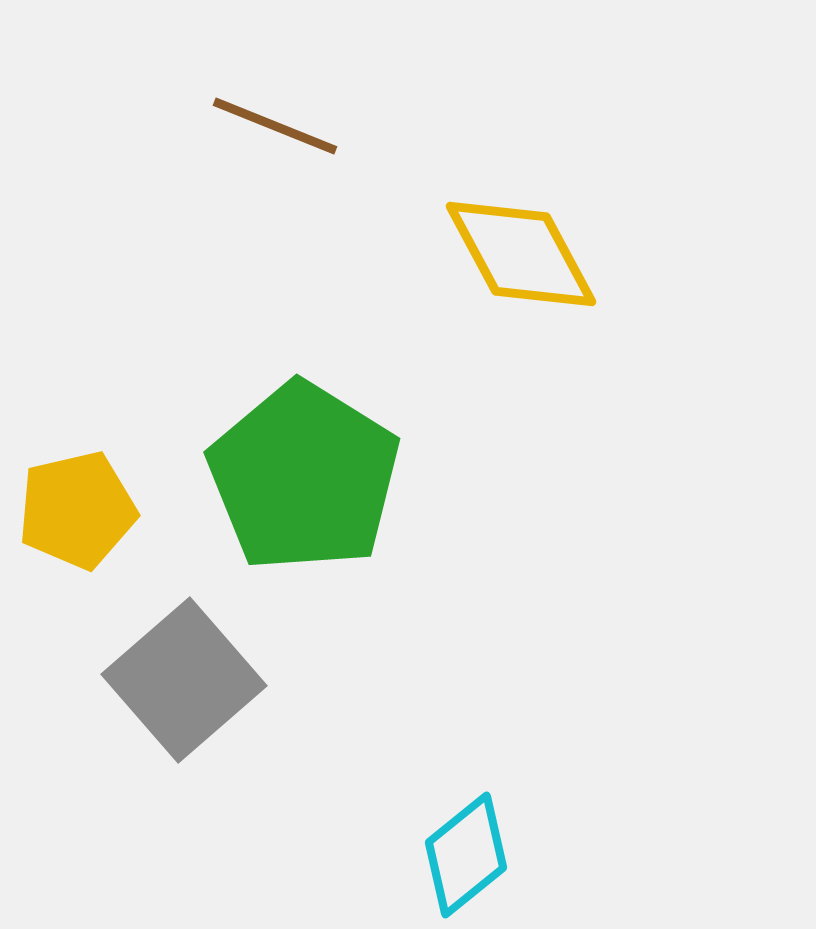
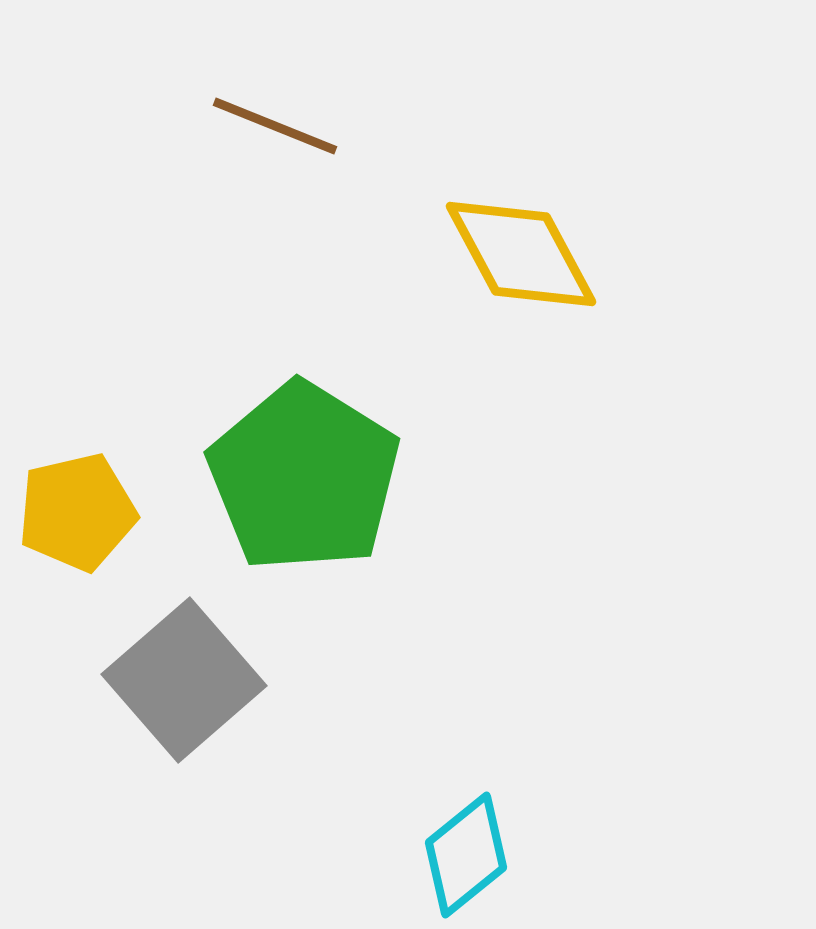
yellow pentagon: moved 2 px down
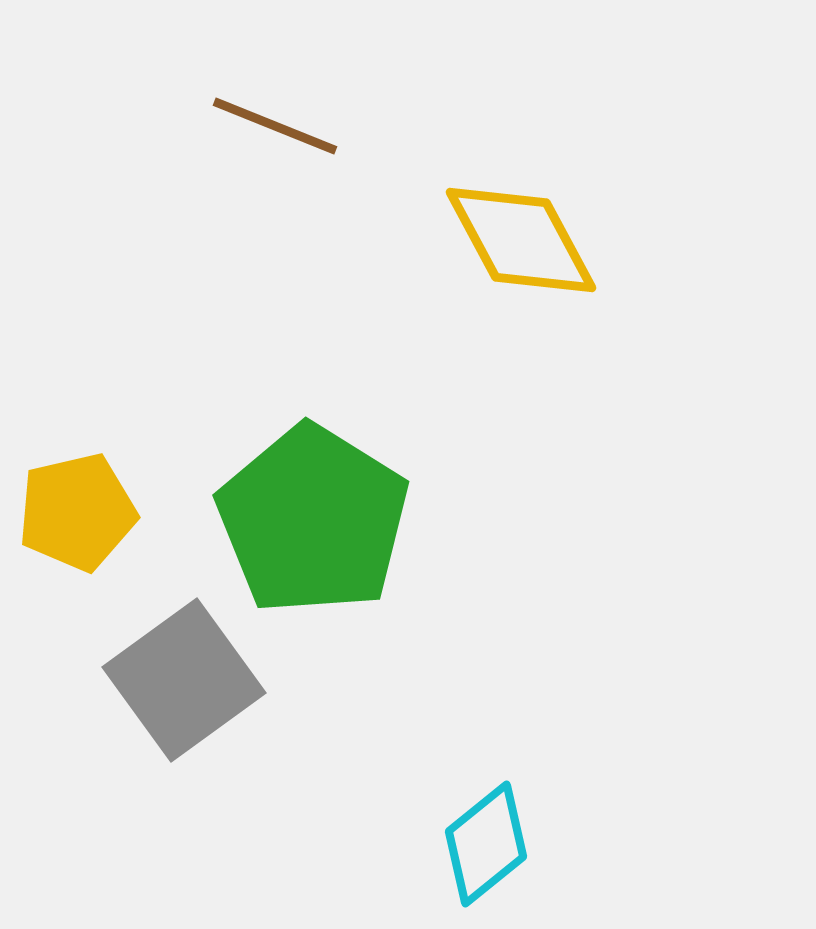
yellow diamond: moved 14 px up
green pentagon: moved 9 px right, 43 px down
gray square: rotated 5 degrees clockwise
cyan diamond: moved 20 px right, 11 px up
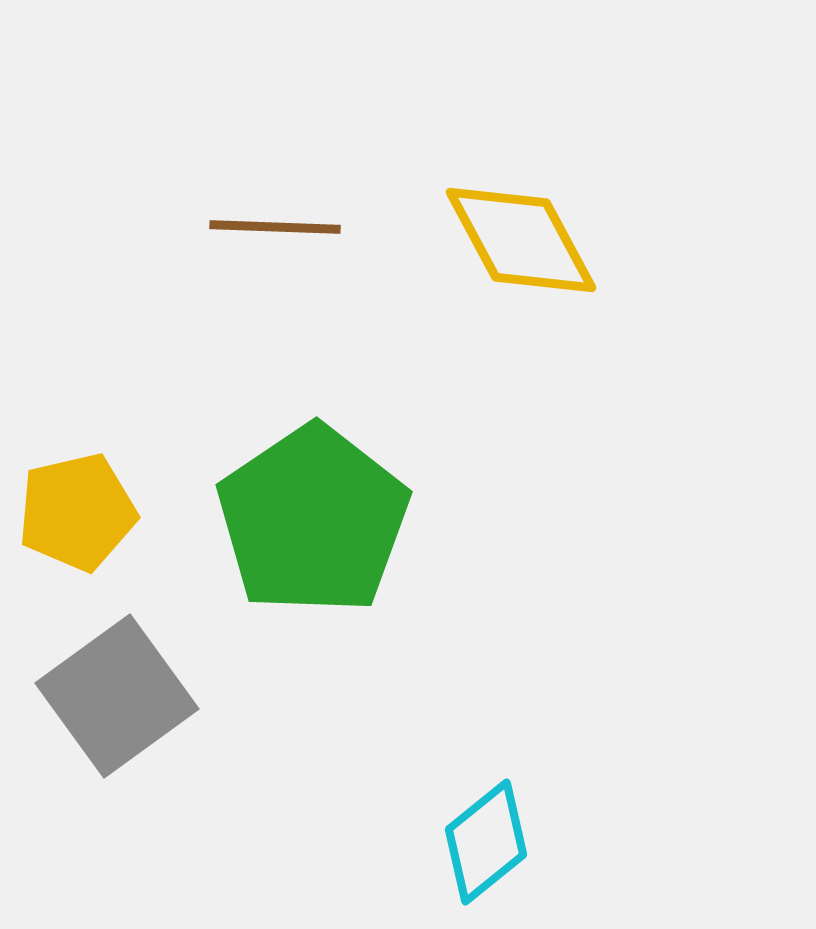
brown line: moved 101 px down; rotated 20 degrees counterclockwise
green pentagon: rotated 6 degrees clockwise
gray square: moved 67 px left, 16 px down
cyan diamond: moved 2 px up
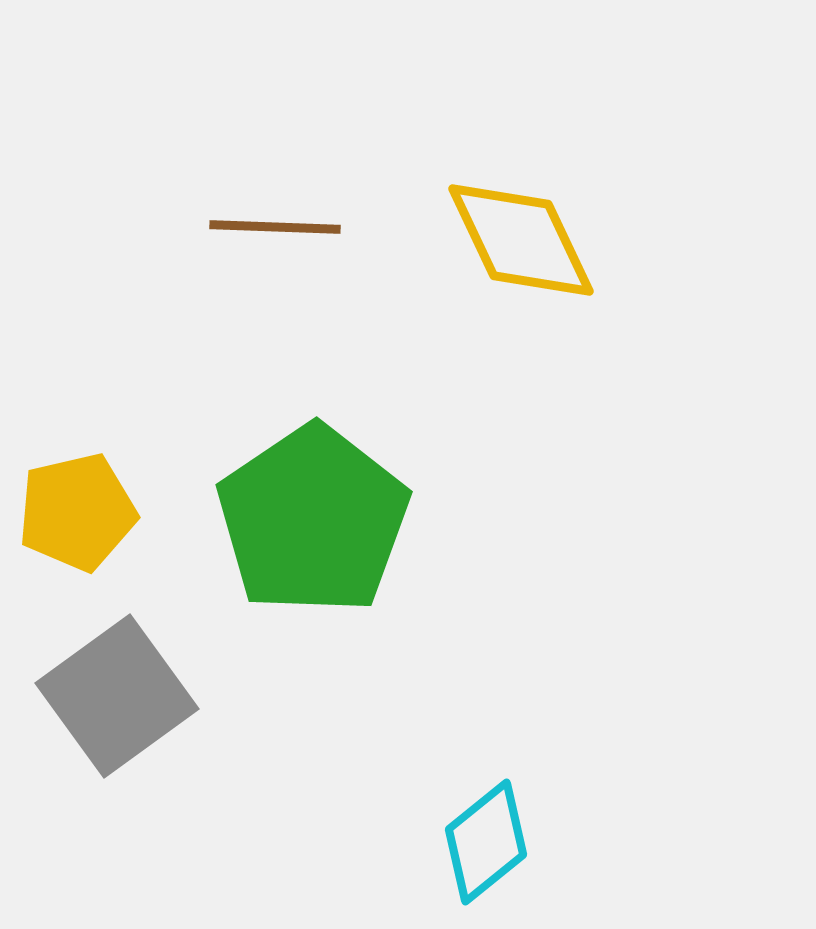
yellow diamond: rotated 3 degrees clockwise
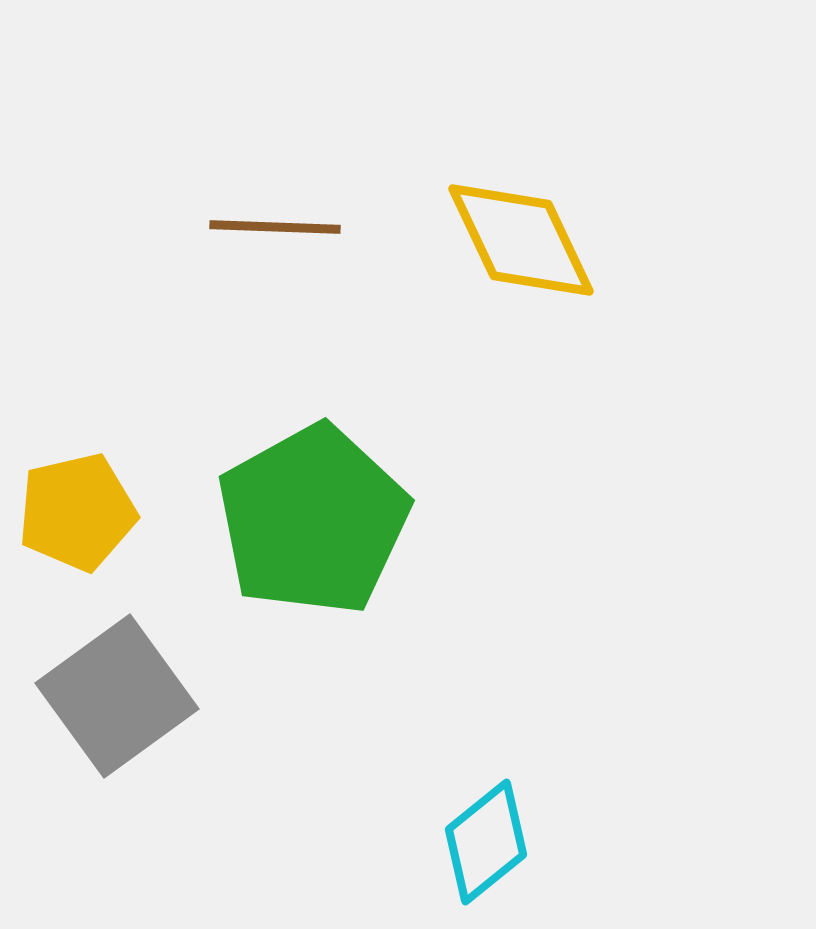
green pentagon: rotated 5 degrees clockwise
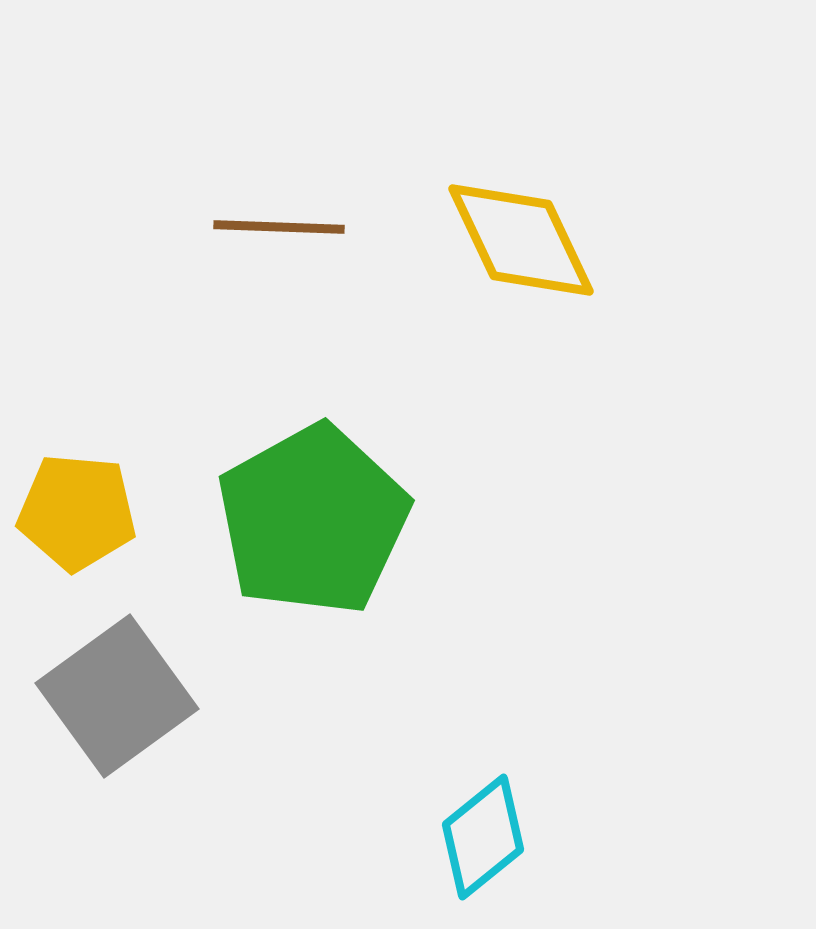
brown line: moved 4 px right
yellow pentagon: rotated 18 degrees clockwise
cyan diamond: moved 3 px left, 5 px up
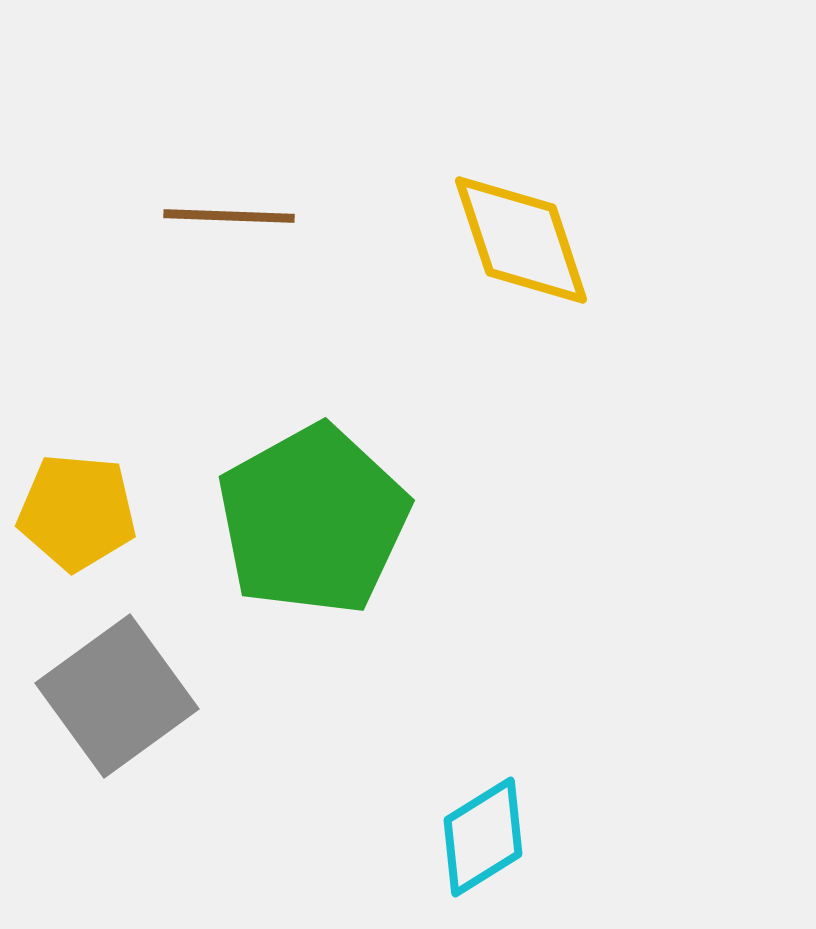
brown line: moved 50 px left, 11 px up
yellow diamond: rotated 7 degrees clockwise
cyan diamond: rotated 7 degrees clockwise
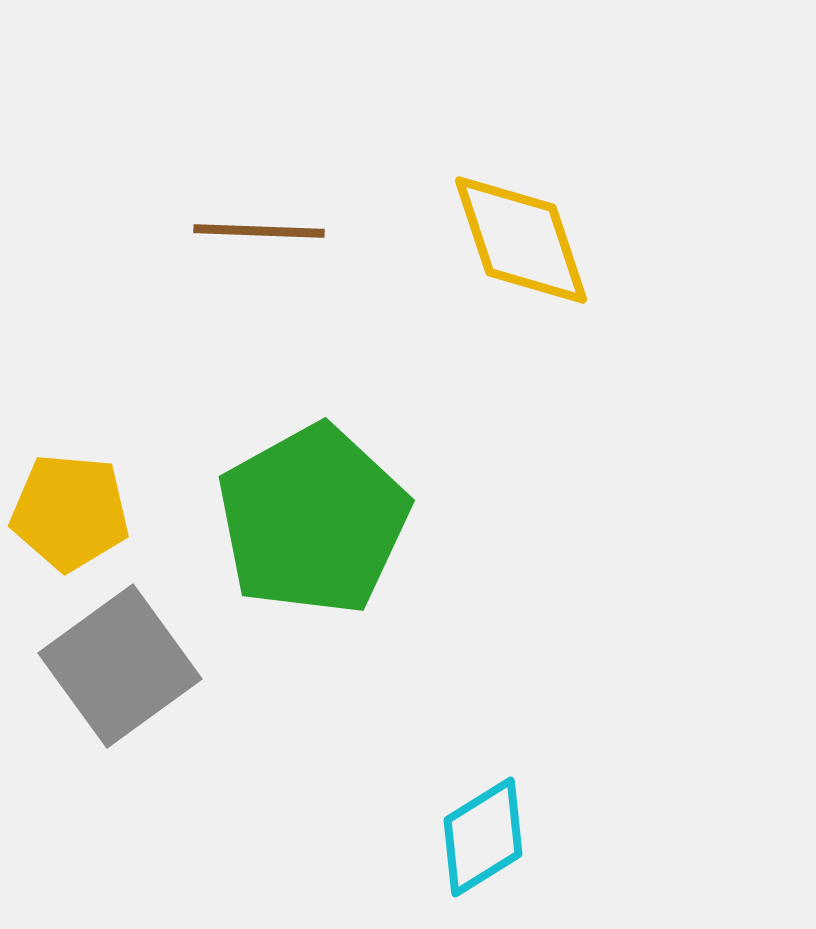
brown line: moved 30 px right, 15 px down
yellow pentagon: moved 7 px left
gray square: moved 3 px right, 30 px up
